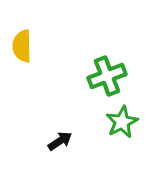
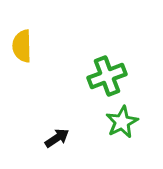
black arrow: moved 3 px left, 3 px up
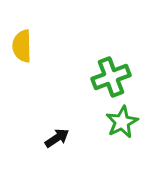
green cross: moved 4 px right, 1 px down
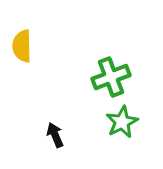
black arrow: moved 2 px left, 3 px up; rotated 80 degrees counterclockwise
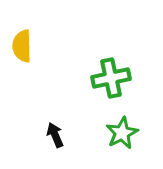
green cross: moved 1 px down; rotated 9 degrees clockwise
green star: moved 11 px down
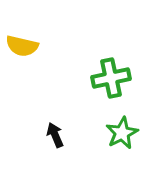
yellow semicircle: rotated 76 degrees counterclockwise
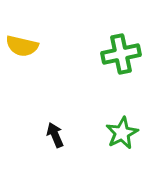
green cross: moved 10 px right, 24 px up
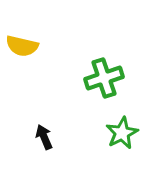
green cross: moved 17 px left, 24 px down; rotated 6 degrees counterclockwise
black arrow: moved 11 px left, 2 px down
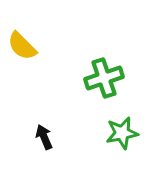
yellow semicircle: rotated 32 degrees clockwise
green star: rotated 16 degrees clockwise
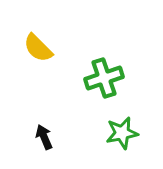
yellow semicircle: moved 16 px right, 2 px down
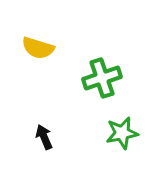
yellow semicircle: rotated 28 degrees counterclockwise
green cross: moved 2 px left
